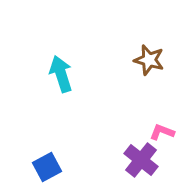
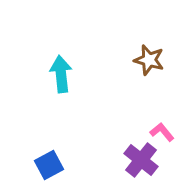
cyan arrow: rotated 12 degrees clockwise
pink L-shape: rotated 30 degrees clockwise
blue square: moved 2 px right, 2 px up
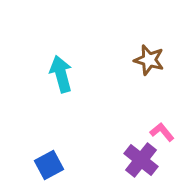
cyan arrow: rotated 9 degrees counterclockwise
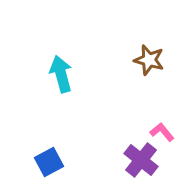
blue square: moved 3 px up
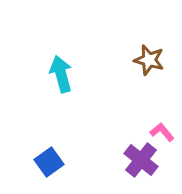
blue square: rotated 8 degrees counterclockwise
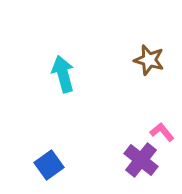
cyan arrow: moved 2 px right
blue square: moved 3 px down
